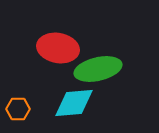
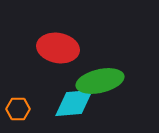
green ellipse: moved 2 px right, 12 px down
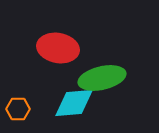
green ellipse: moved 2 px right, 3 px up
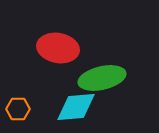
cyan diamond: moved 2 px right, 4 px down
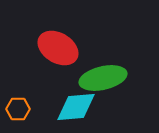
red ellipse: rotated 21 degrees clockwise
green ellipse: moved 1 px right
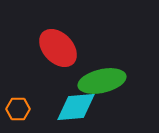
red ellipse: rotated 15 degrees clockwise
green ellipse: moved 1 px left, 3 px down
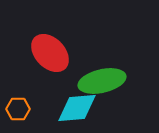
red ellipse: moved 8 px left, 5 px down
cyan diamond: moved 1 px right, 1 px down
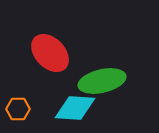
cyan diamond: moved 2 px left; rotated 9 degrees clockwise
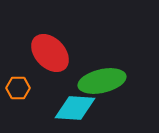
orange hexagon: moved 21 px up
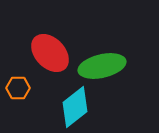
green ellipse: moved 15 px up
cyan diamond: moved 1 px up; rotated 42 degrees counterclockwise
